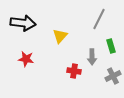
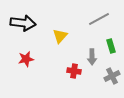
gray line: rotated 35 degrees clockwise
red star: rotated 21 degrees counterclockwise
gray cross: moved 1 px left
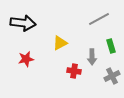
yellow triangle: moved 7 px down; rotated 21 degrees clockwise
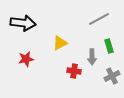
green rectangle: moved 2 px left
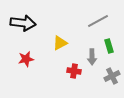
gray line: moved 1 px left, 2 px down
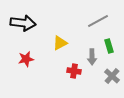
gray cross: rotated 21 degrees counterclockwise
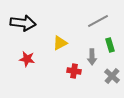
green rectangle: moved 1 px right, 1 px up
red star: moved 1 px right; rotated 21 degrees clockwise
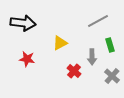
red cross: rotated 32 degrees clockwise
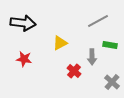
green rectangle: rotated 64 degrees counterclockwise
red star: moved 3 px left
gray cross: moved 6 px down
